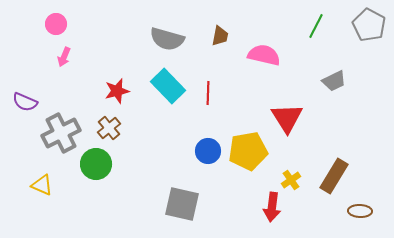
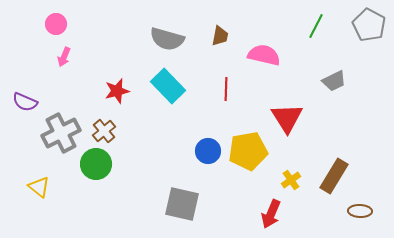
red line: moved 18 px right, 4 px up
brown cross: moved 5 px left, 3 px down
yellow triangle: moved 3 px left, 2 px down; rotated 15 degrees clockwise
red arrow: moved 1 px left, 7 px down; rotated 16 degrees clockwise
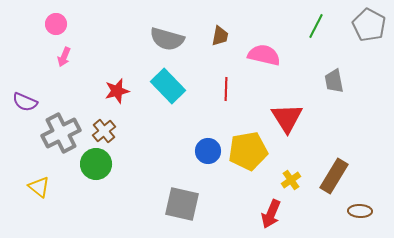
gray trapezoid: rotated 105 degrees clockwise
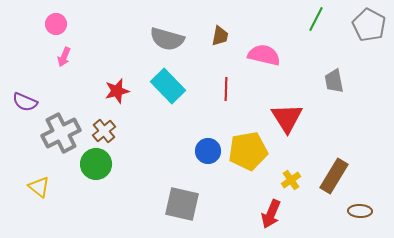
green line: moved 7 px up
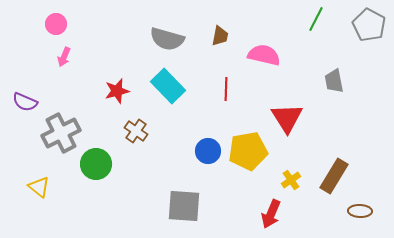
brown cross: moved 32 px right; rotated 15 degrees counterclockwise
gray square: moved 2 px right, 2 px down; rotated 9 degrees counterclockwise
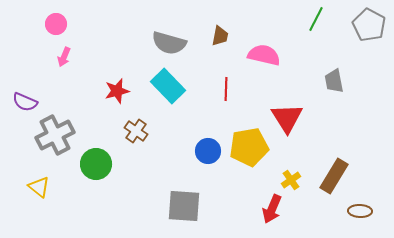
gray semicircle: moved 2 px right, 4 px down
gray cross: moved 6 px left, 2 px down
yellow pentagon: moved 1 px right, 4 px up
red arrow: moved 1 px right, 5 px up
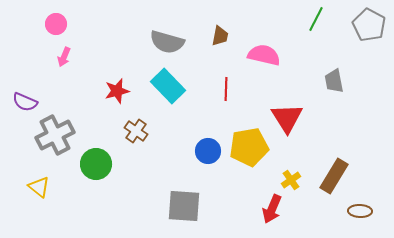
gray semicircle: moved 2 px left, 1 px up
